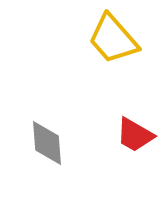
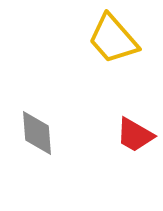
gray diamond: moved 10 px left, 10 px up
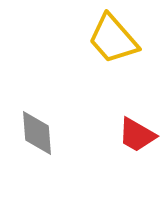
red trapezoid: moved 2 px right
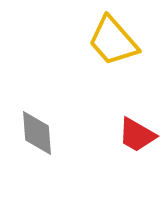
yellow trapezoid: moved 2 px down
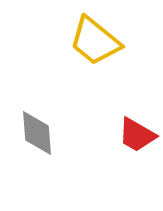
yellow trapezoid: moved 18 px left; rotated 10 degrees counterclockwise
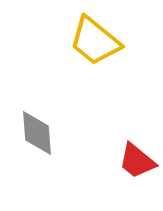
red trapezoid: moved 26 px down; rotated 9 degrees clockwise
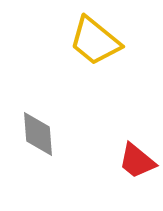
gray diamond: moved 1 px right, 1 px down
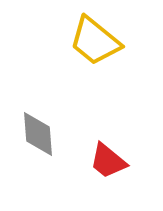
red trapezoid: moved 29 px left
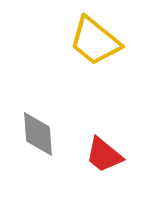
red trapezoid: moved 4 px left, 6 px up
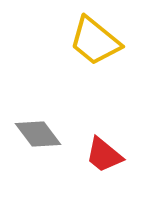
gray diamond: rotated 33 degrees counterclockwise
